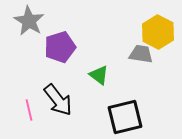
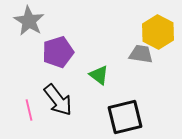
purple pentagon: moved 2 px left, 5 px down
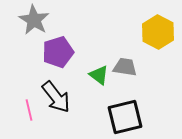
gray star: moved 5 px right, 1 px up
gray trapezoid: moved 16 px left, 13 px down
black arrow: moved 2 px left, 3 px up
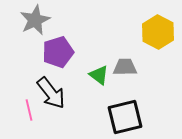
gray star: moved 1 px right; rotated 16 degrees clockwise
gray trapezoid: rotated 10 degrees counterclockwise
black arrow: moved 5 px left, 4 px up
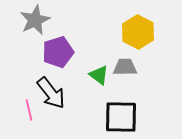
yellow hexagon: moved 20 px left
black square: moved 4 px left; rotated 15 degrees clockwise
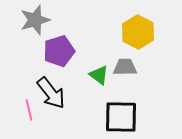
gray star: rotated 8 degrees clockwise
purple pentagon: moved 1 px right, 1 px up
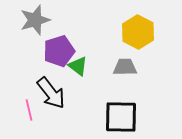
green triangle: moved 21 px left, 9 px up
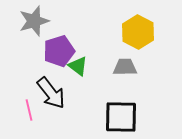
gray star: moved 1 px left, 1 px down
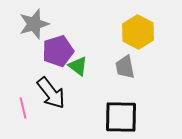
gray star: moved 3 px down
purple pentagon: moved 1 px left
gray trapezoid: rotated 100 degrees counterclockwise
pink line: moved 6 px left, 2 px up
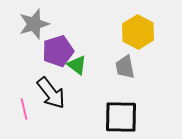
green triangle: moved 1 px left, 1 px up
pink line: moved 1 px right, 1 px down
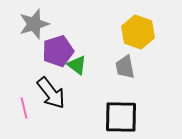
yellow hexagon: rotated 8 degrees counterclockwise
pink line: moved 1 px up
